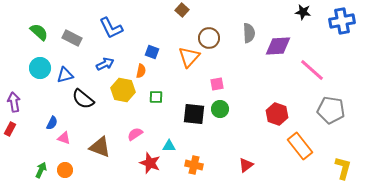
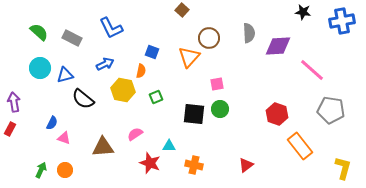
green square: rotated 24 degrees counterclockwise
brown triangle: moved 3 px right; rotated 25 degrees counterclockwise
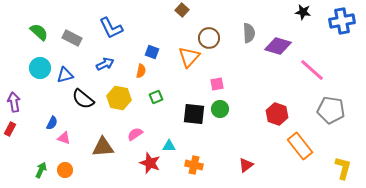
purple diamond: rotated 20 degrees clockwise
yellow hexagon: moved 4 px left, 8 px down
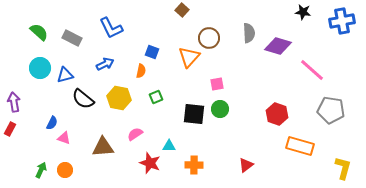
orange rectangle: rotated 36 degrees counterclockwise
orange cross: rotated 12 degrees counterclockwise
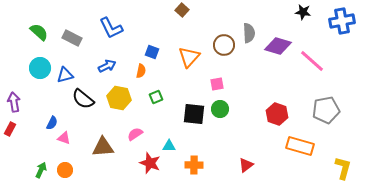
brown circle: moved 15 px right, 7 px down
blue arrow: moved 2 px right, 2 px down
pink line: moved 9 px up
gray pentagon: moved 5 px left; rotated 20 degrees counterclockwise
